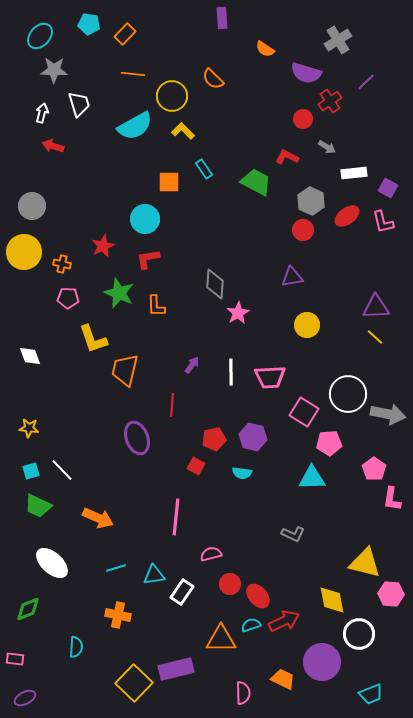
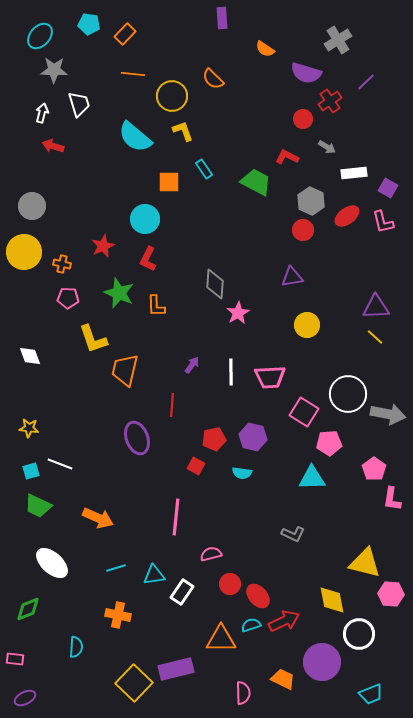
cyan semicircle at (135, 126): moved 11 px down; rotated 69 degrees clockwise
yellow L-shape at (183, 131): rotated 25 degrees clockwise
red L-shape at (148, 259): rotated 55 degrees counterclockwise
white line at (62, 470): moved 2 px left, 6 px up; rotated 25 degrees counterclockwise
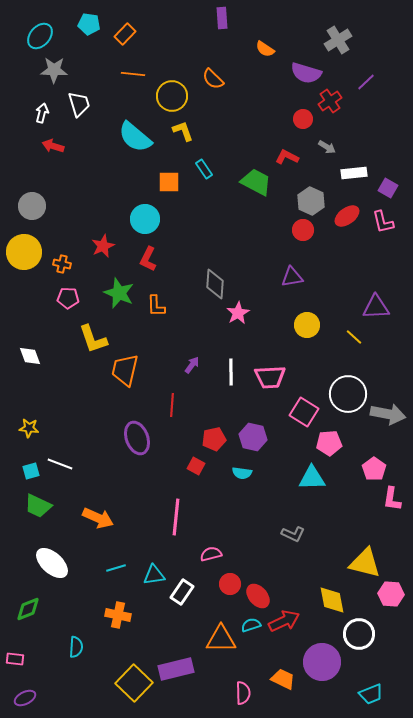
yellow line at (375, 337): moved 21 px left
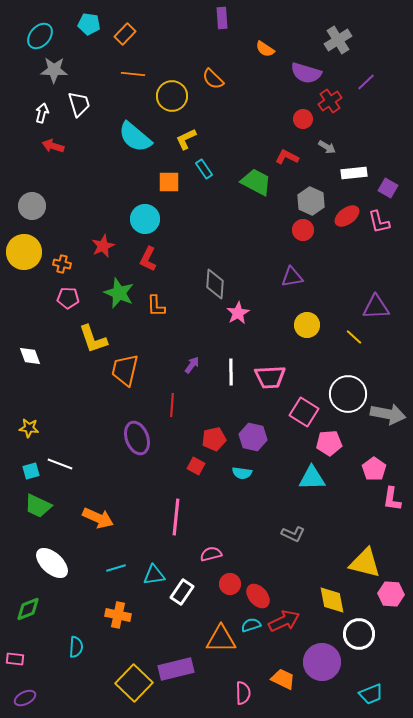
yellow L-shape at (183, 131): moved 3 px right, 8 px down; rotated 95 degrees counterclockwise
pink L-shape at (383, 222): moved 4 px left
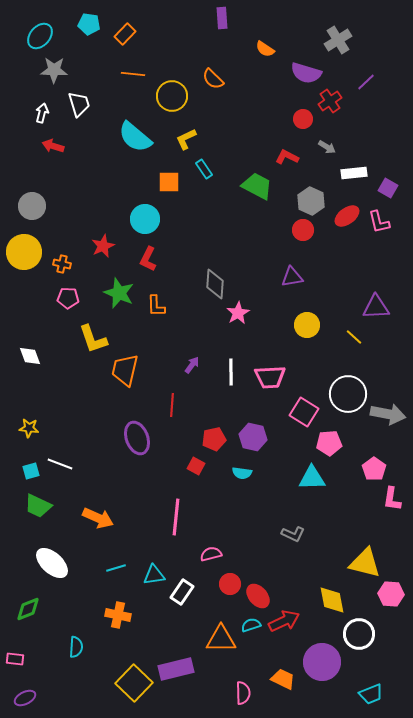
green trapezoid at (256, 182): moved 1 px right, 4 px down
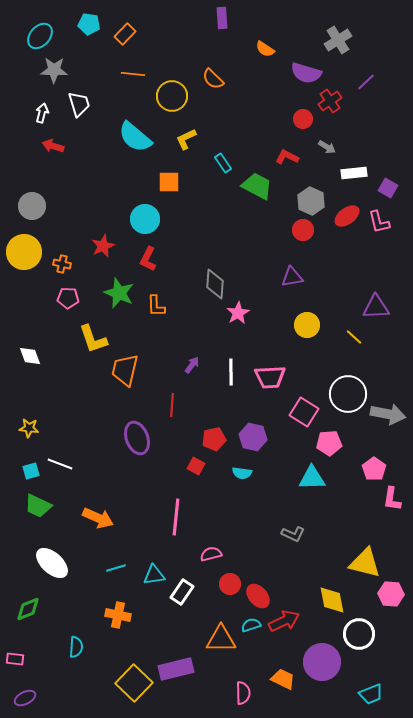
cyan rectangle at (204, 169): moved 19 px right, 6 px up
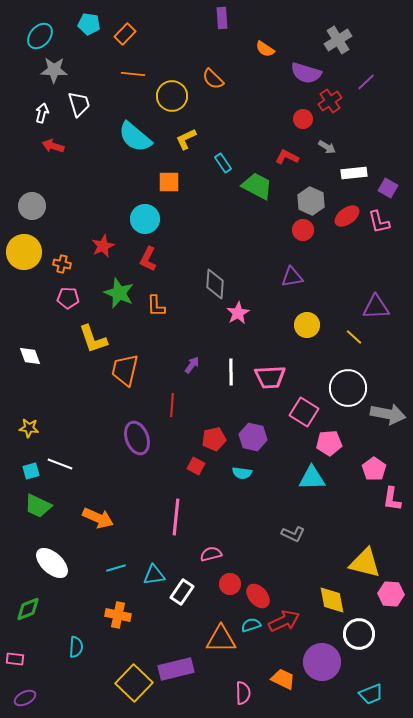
white circle at (348, 394): moved 6 px up
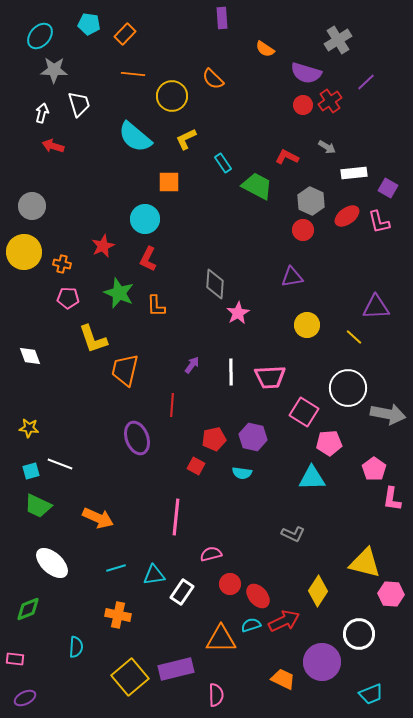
red circle at (303, 119): moved 14 px up
yellow diamond at (332, 600): moved 14 px left, 9 px up; rotated 44 degrees clockwise
yellow square at (134, 683): moved 4 px left, 6 px up; rotated 6 degrees clockwise
pink semicircle at (243, 693): moved 27 px left, 2 px down
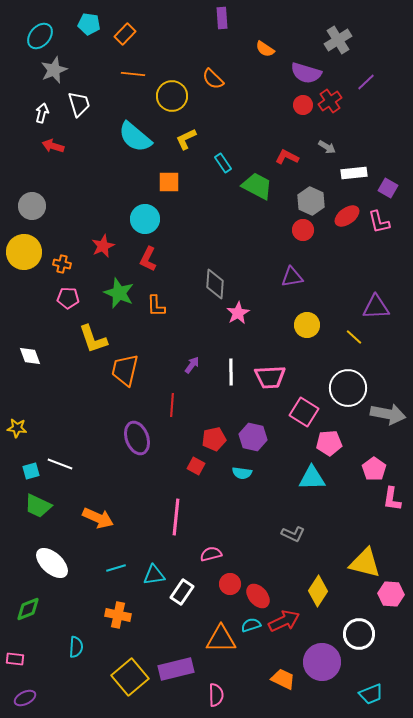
gray star at (54, 70): rotated 24 degrees counterclockwise
yellow star at (29, 428): moved 12 px left
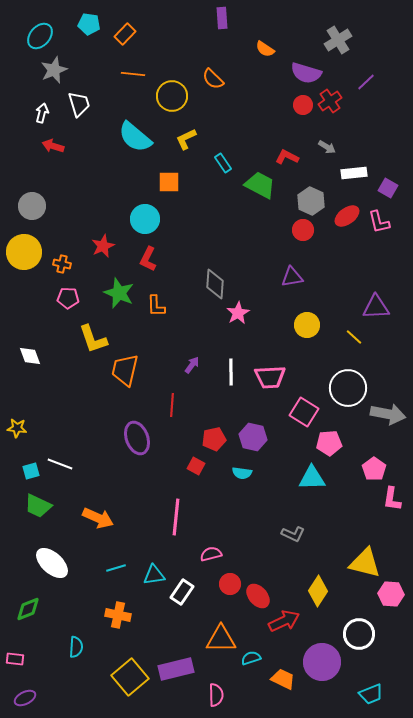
green trapezoid at (257, 186): moved 3 px right, 1 px up
cyan semicircle at (251, 625): moved 33 px down
